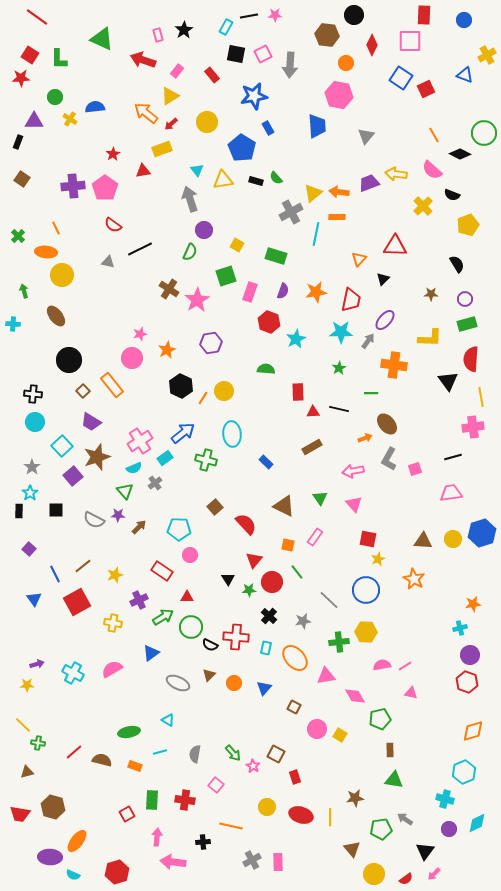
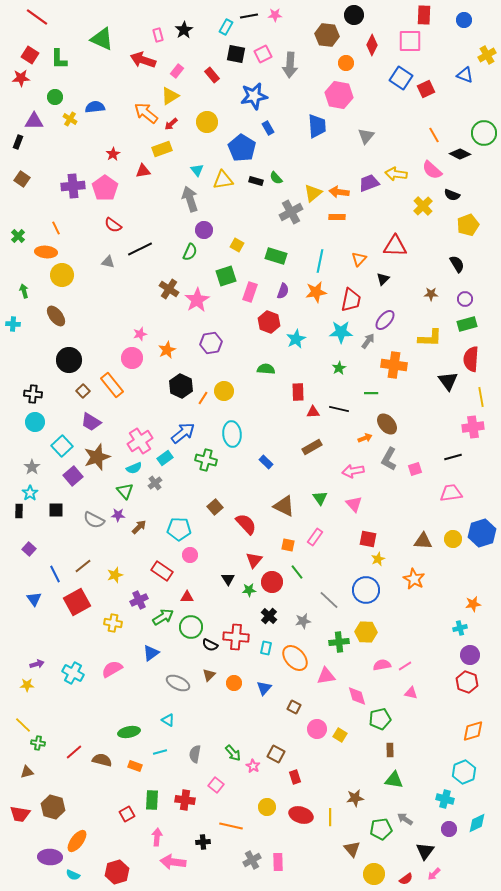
cyan line at (316, 234): moved 4 px right, 27 px down
pink diamond at (355, 696): moved 2 px right; rotated 15 degrees clockwise
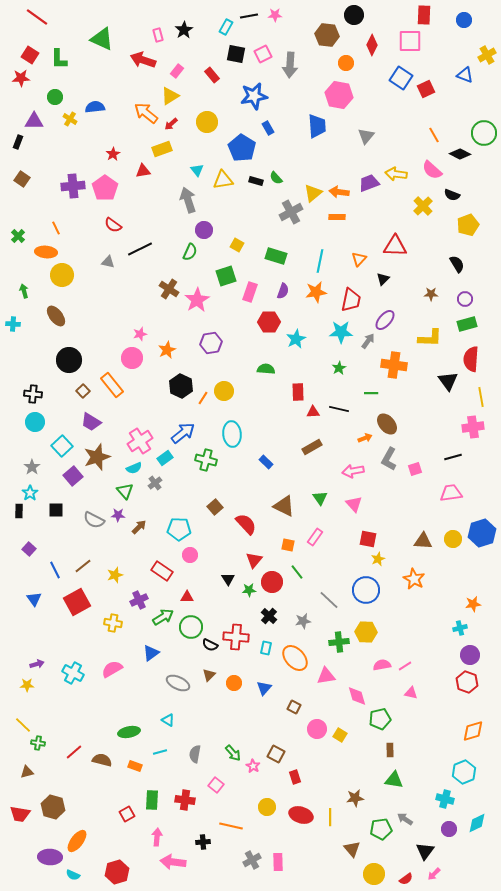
gray arrow at (190, 199): moved 2 px left, 1 px down
red hexagon at (269, 322): rotated 20 degrees counterclockwise
blue line at (55, 574): moved 4 px up
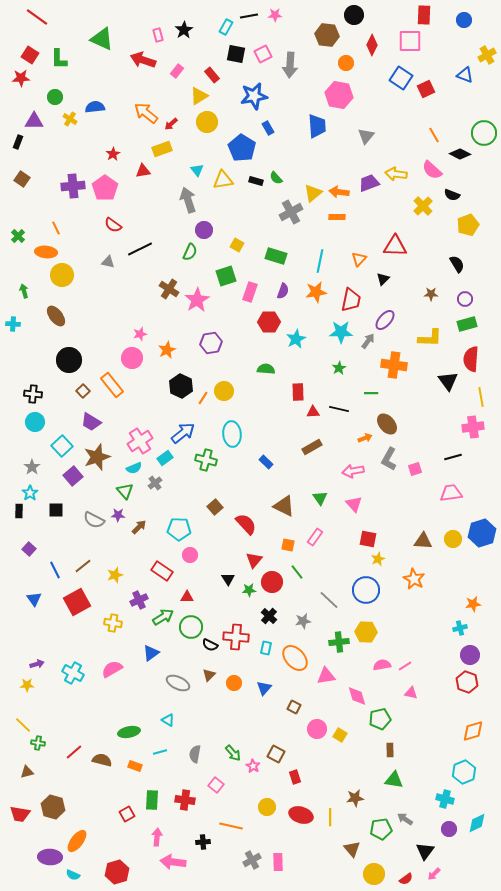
yellow triangle at (170, 96): moved 29 px right
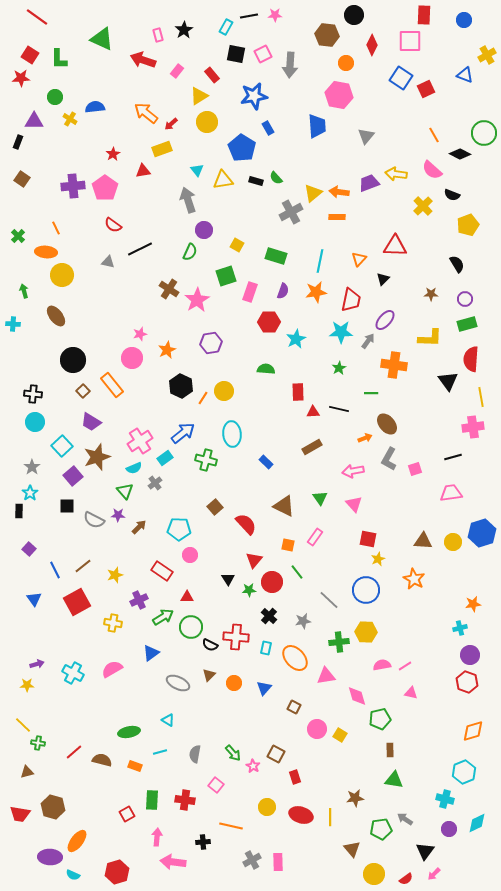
black circle at (69, 360): moved 4 px right
black square at (56, 510): moved 11 px right, 4 px up
yellow circle at (453, 539): moved 3 px down
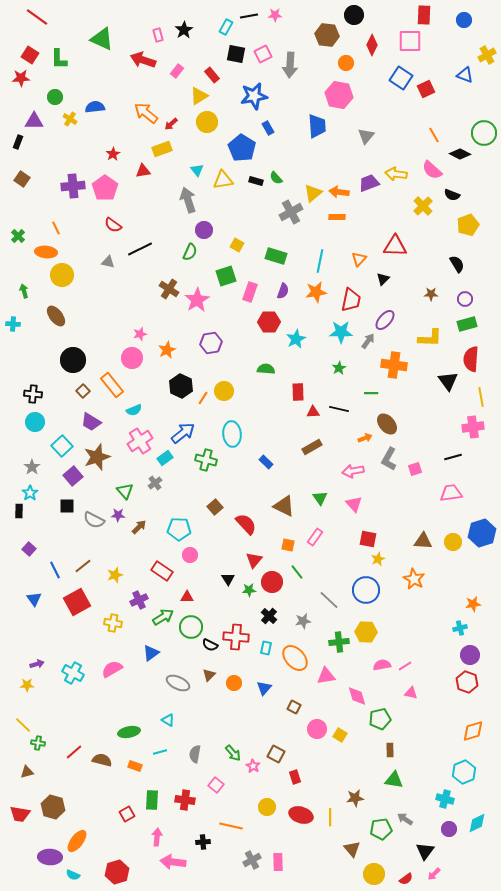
cyan semicircle at (134, 468): moved 58 px up
